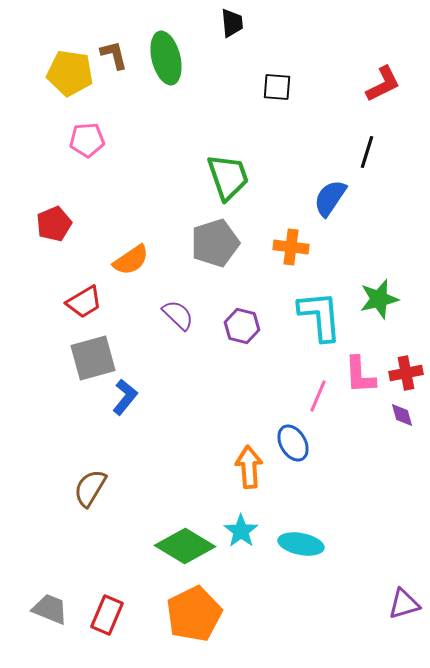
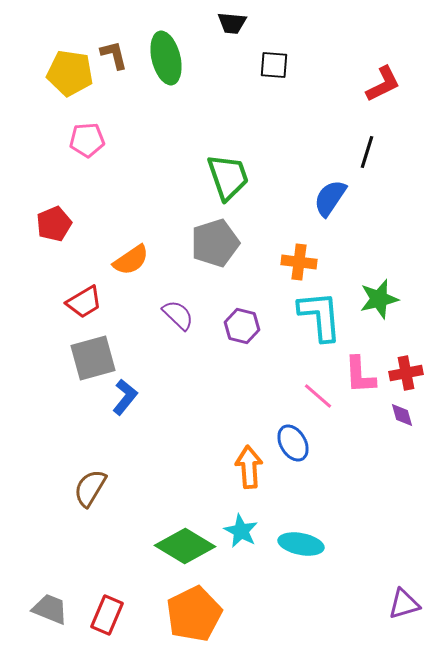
black trapezoid: rotated 100 degrees clockwise
black square: moved 3 px left, 22 px up
orange cross: moved 8 px right, 15 px down
pink line: rotated 72 degrees counterclockwise
cyan star: rotated 8 degrees counterclockwise
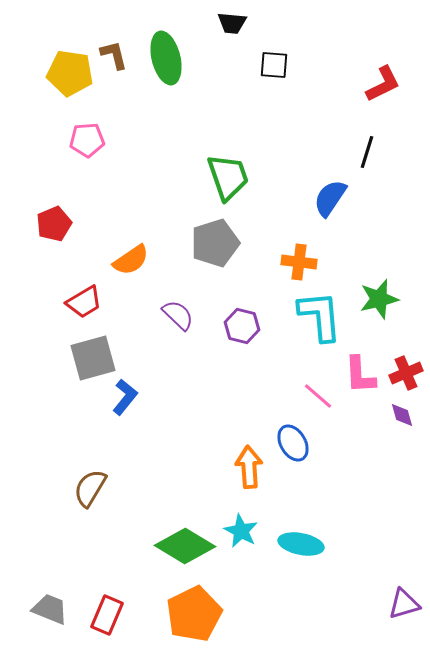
red cross: rotated 12 degrees counterclockwise
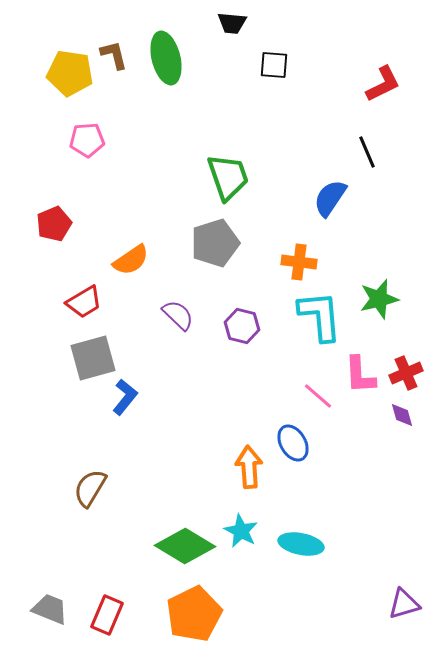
black line: rotated 40 degrees counterclockwise
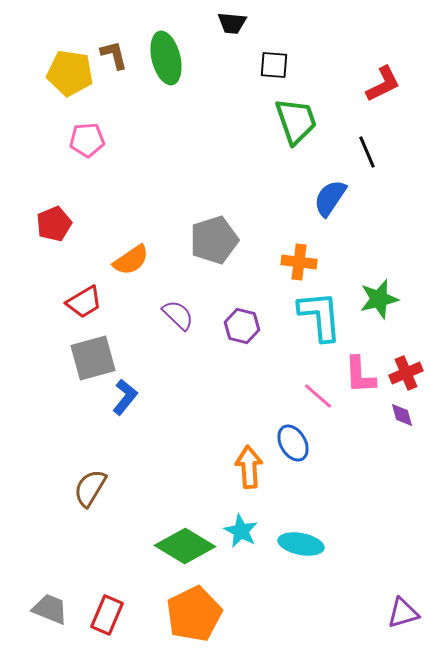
green trapezoid: moved 68 px right, 56 px up
gray pentagon: moved 1 px left, 3 px up
purple triangle: moved 1 px left, 9 px down
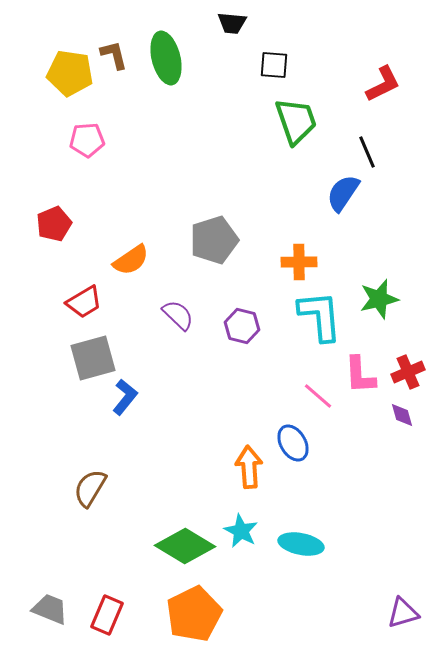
blue semicircle: moved 13 px right, 5 px up
orange cross: rotated 8 degrees counterclockwise
red cross: moved 2 px right, 1 px up
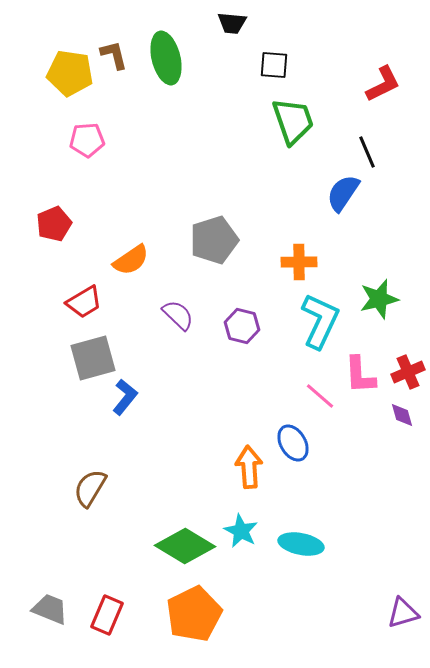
green trapezoid: moved 3 px left
cyan L-shape: moved 5 px down; rotated 30 degrees clockwise
pink line: moved 2 px right
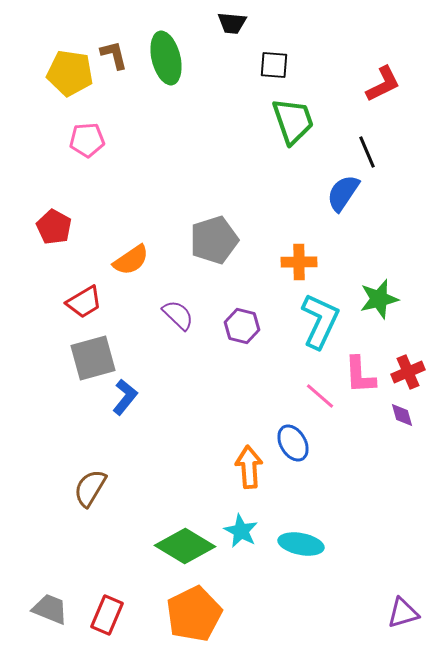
red pentagon: moved 3 px down; rotated 20 degrees counterclockwise
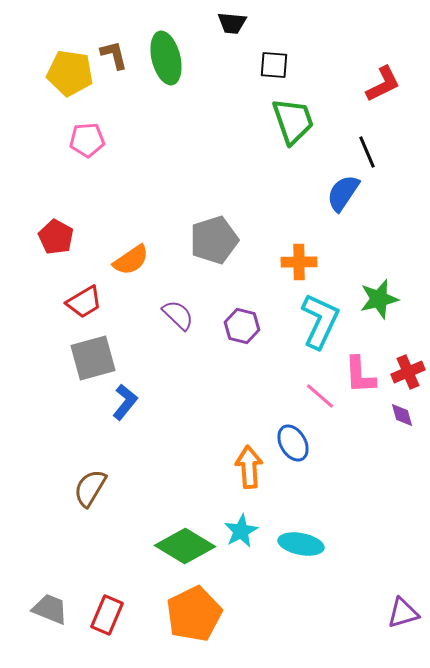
red pentagon: moved 2 px right, 10 px down
blue L-shape: moved 5 px down
cyan star: rotated 16 degrees clockwise
